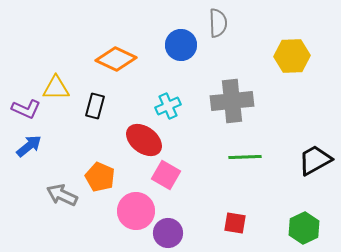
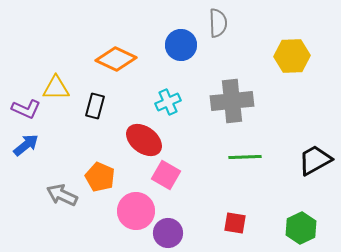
cyan cross: moved 4 px up
blue arrow: moved 3 px left, 1 px up
green hexagon: moved 3 px left
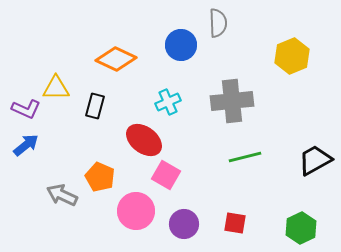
yellow hexagon: rotated 20 degrees counterclockwise
green line: rotated 12 degrees counterclockwise
purple circle: moved 16 px right, 9 px up
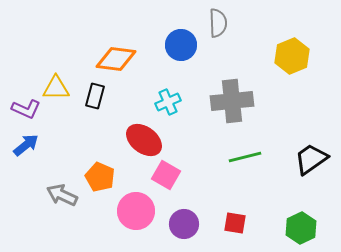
orange diamond: rotated 18 degrees counterclockwise
black rectangle: moved 10 px up
black trapezoid: moved 4 px left, 1 px up; rotated 6 degrees counterclockwise
